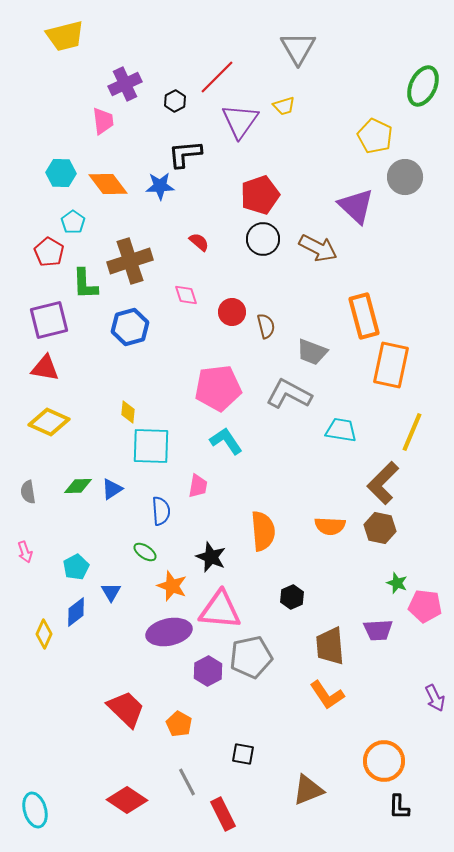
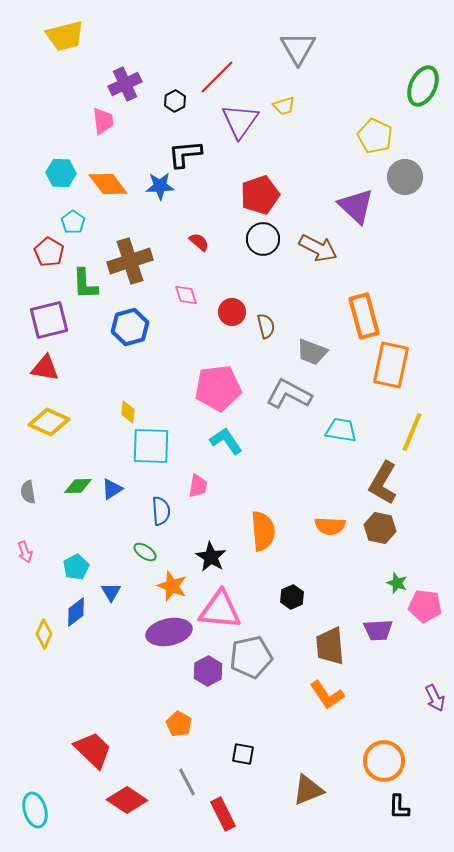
brown L-shape at (383, 483): rotated 15 degrees counterclockwise
black star at (211, 557): rotated 8 degrees clockwise
red trapezoid at (126, 709): moved 33 px left, 41 px down
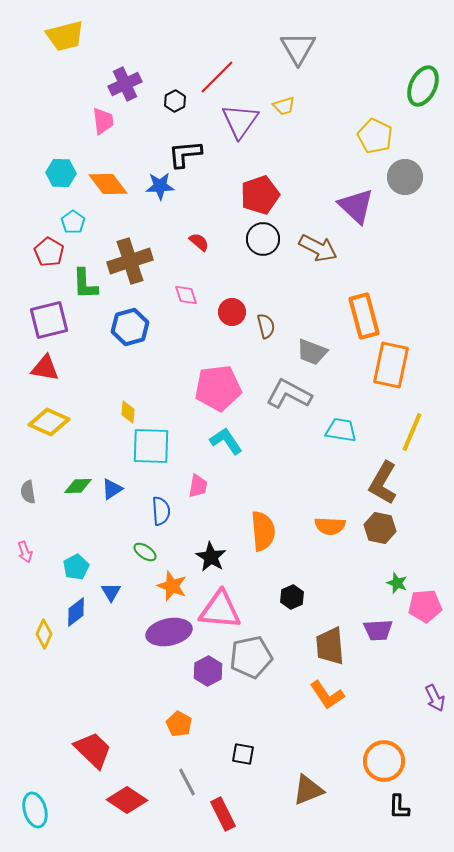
pink pentagon at (425, 606): rotated 12 degrees counterclockwise
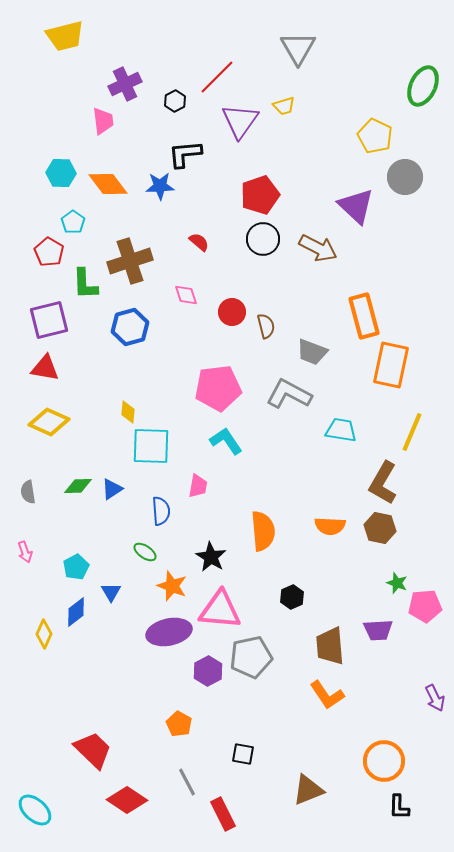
cyan ellipse at (35, 810): rotated 32 degrees counterclockwise
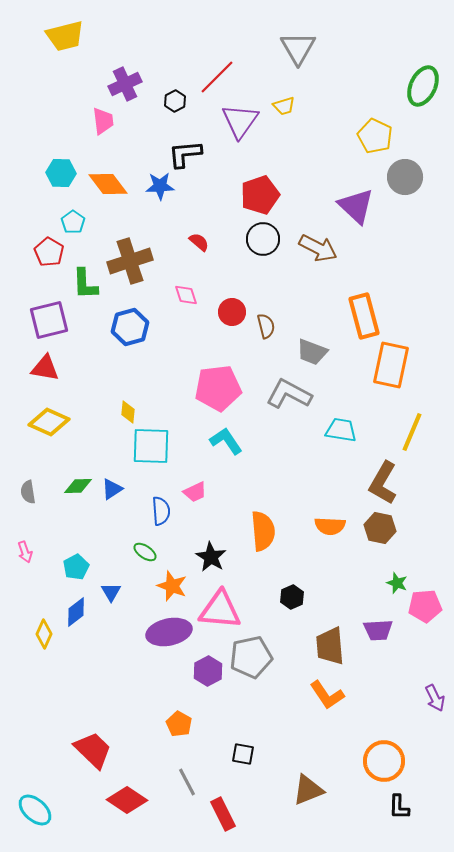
pink trapezoid at (198, 486): moved 3 px left, 6 px down; rotated 55 degrees clockwise
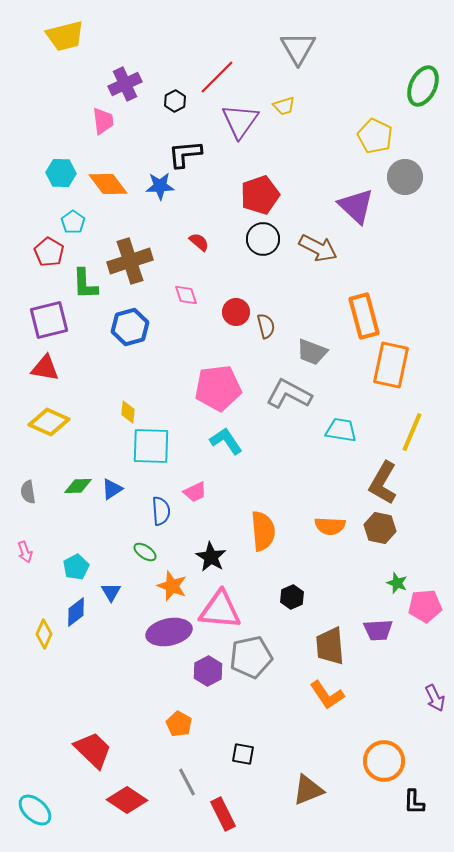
red circle at (232, 312): moved 4 px right
black L-shape at (399, 807): moved 15 px right, 5 px up
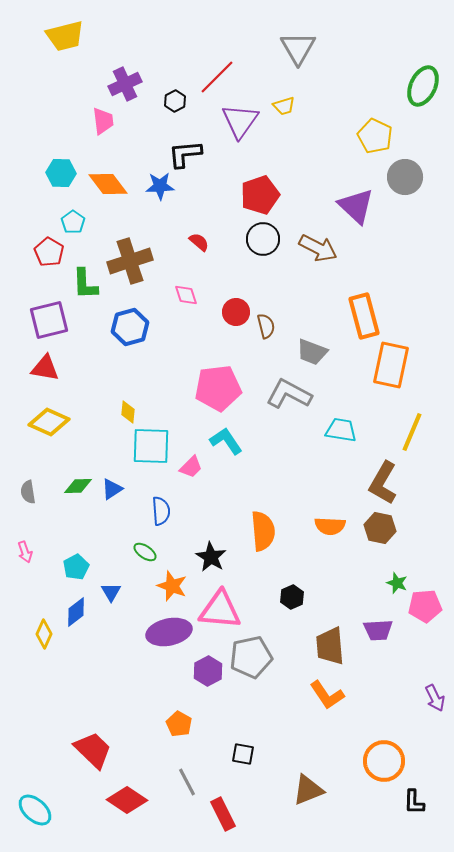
pink trapezoid at (195, 492): moved 4 px left, 25 px up; rotated 20 degrees counterclockwise
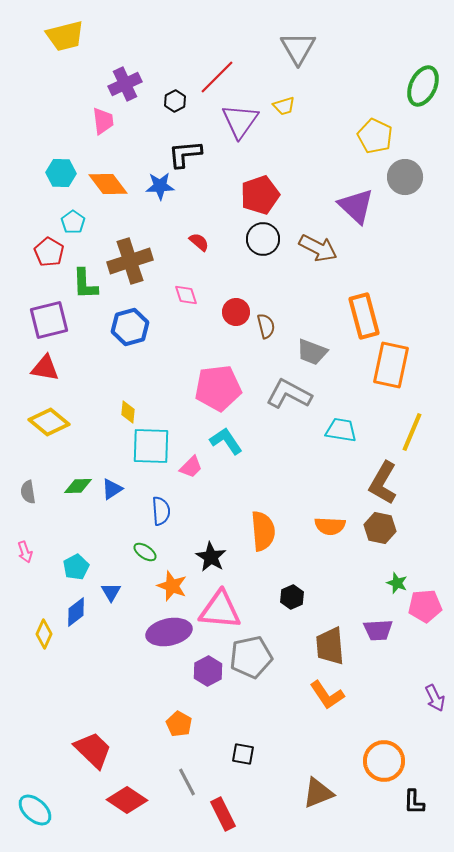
yellow diamond at (49, 422): rotated 15 degrees clockwise
brown triangle at (308, 790): moved 10 px right, 3 px down
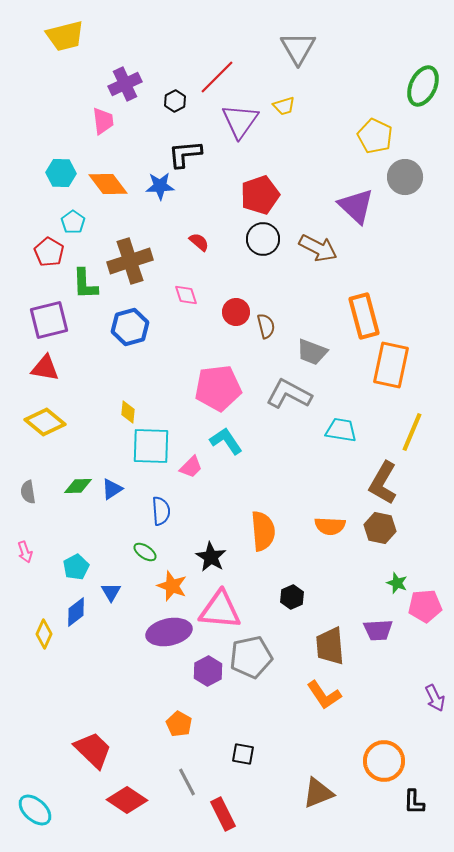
yellow diamond at (49, 422): moved 4 px left
orange L-shape at (327, 695): moved 3 px left
